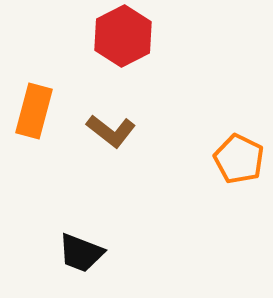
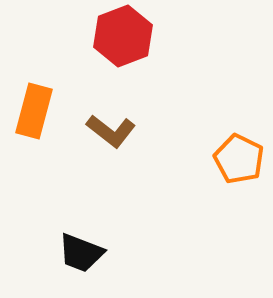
red hexagon: rotated 6 degrees clockwise
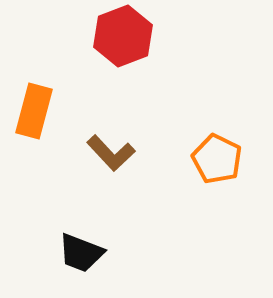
brown L-shape: moved 22 px down; rotated 9 degrees clockwise
orange pentagon: moved 22 px left
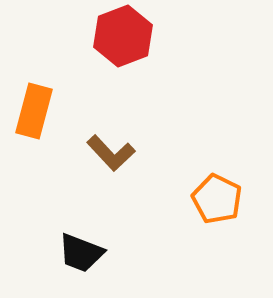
orange pentagon: moved 40 px down
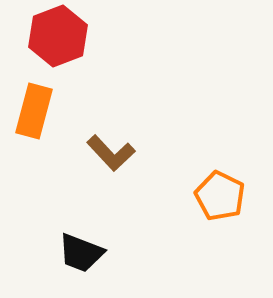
red hexagon: moved 65 px left
orange pentagon: moved 3 px right, 3 px up
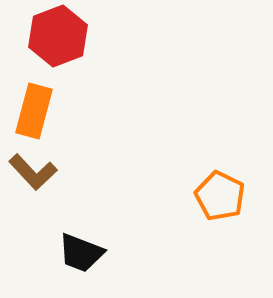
brown L-shape: moved 78 px left, 19 px down
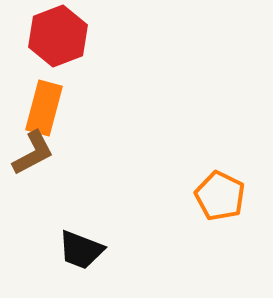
orange rectangle: moved 10 px right, 3 px up
brown L-shape: moved 19 px up; rotated 75 degrees counterclockwise
black trapezoid: moved 3 px up
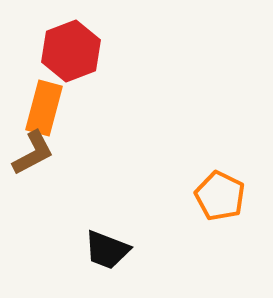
red hexagon: moved 13 px right, 15 px down
black trapezoid: moved 26 px right
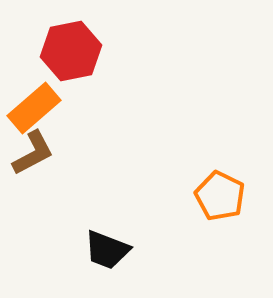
red hexagon: rotated 10 degrees clockwise
orange rectangle: moved 10 px left; rotated 34 degrees clockwise
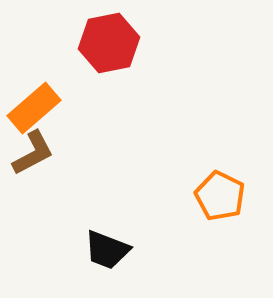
red hexagon: moved 38 px right, 8 px up
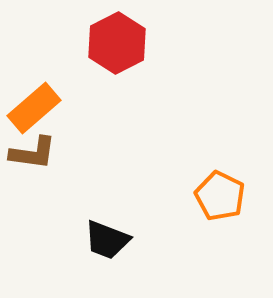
red hexagon: moved 8 px right; rotated 16 degrees counterclockwise
brown L-shape: rotated 36 degrees clockwise
black trapezoid: moved 10 px up
